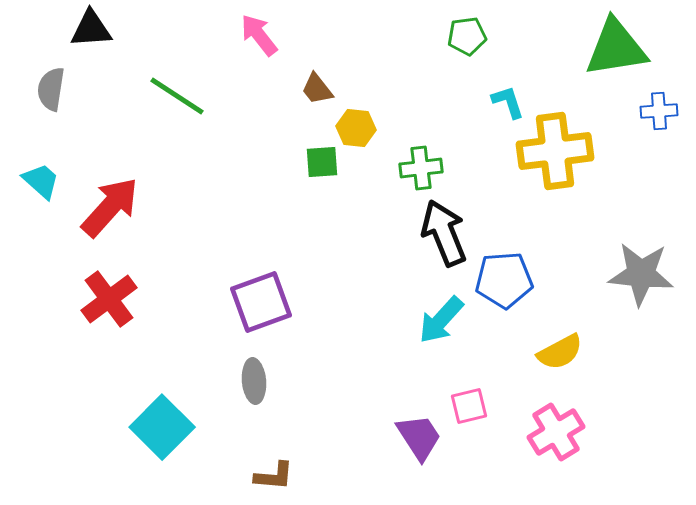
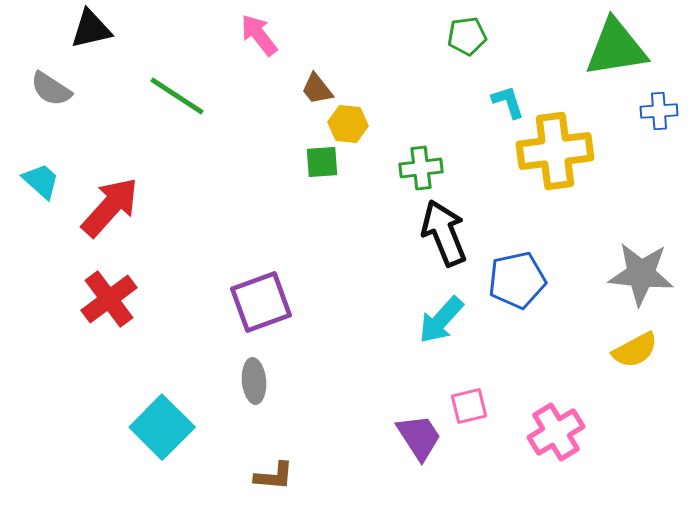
black triangle: rotated 9 degrees counterclockwise
gray semicircle: rotated 66 degrees counterclockwise
yellow hexagon: moved 8 px left, 4 px up
blue pentagon: moved 13 px right; rotated 8 degrees counterclockwise
yellow semicircle: moved 75 px right, 2 px up
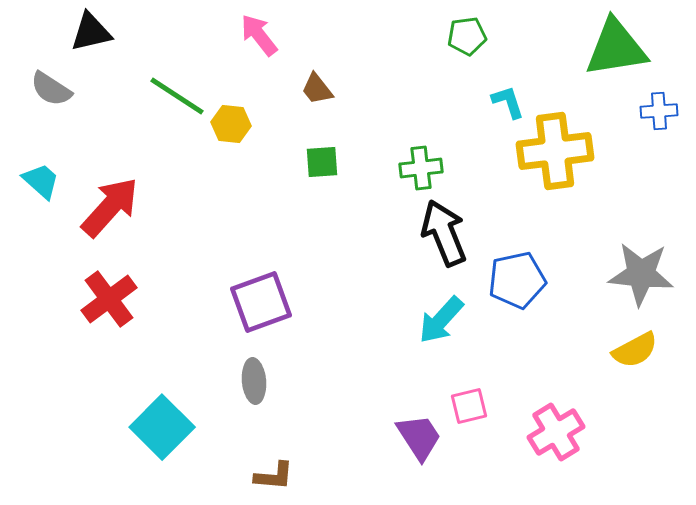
black triangle: moved 3 px down
yellow hexagon: moved 117 px left
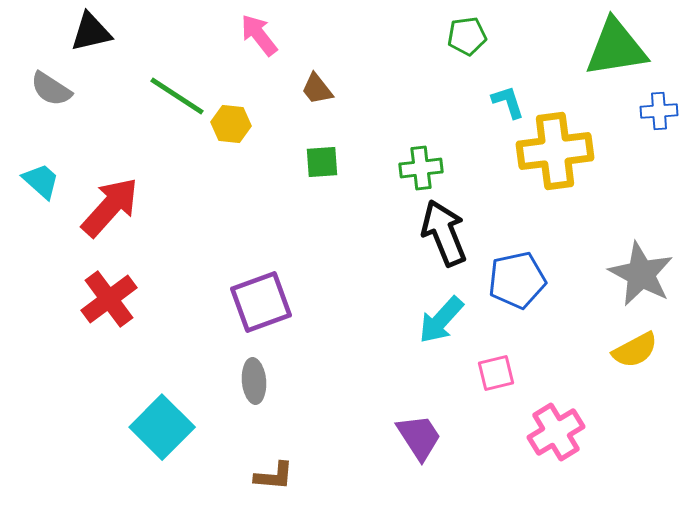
gray star: rotated 22 degrees clockwise
pink square: moved 27 px right, 33 px up
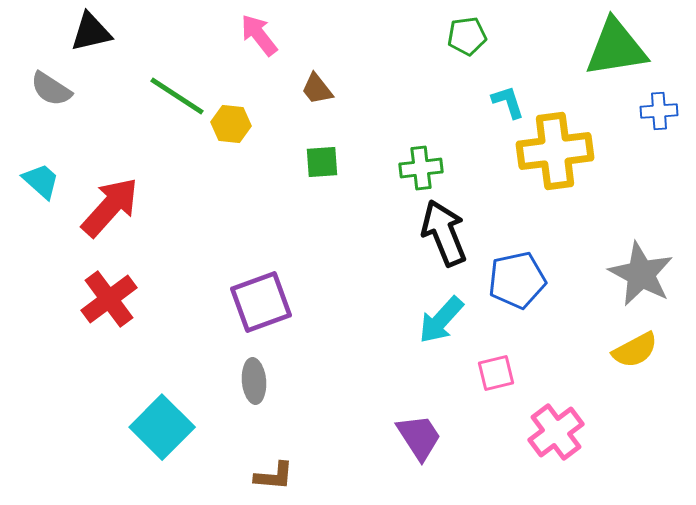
pink cross: rotated 6 degrees counterclockwise
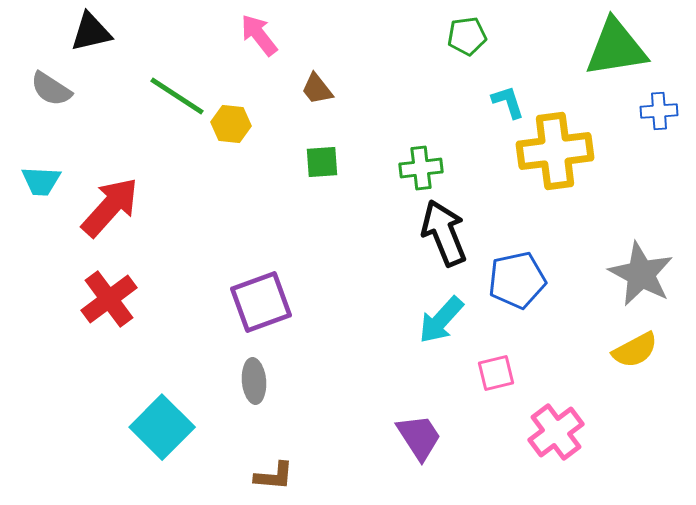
cyan trapezoid: rotated 141 degrees clockwise
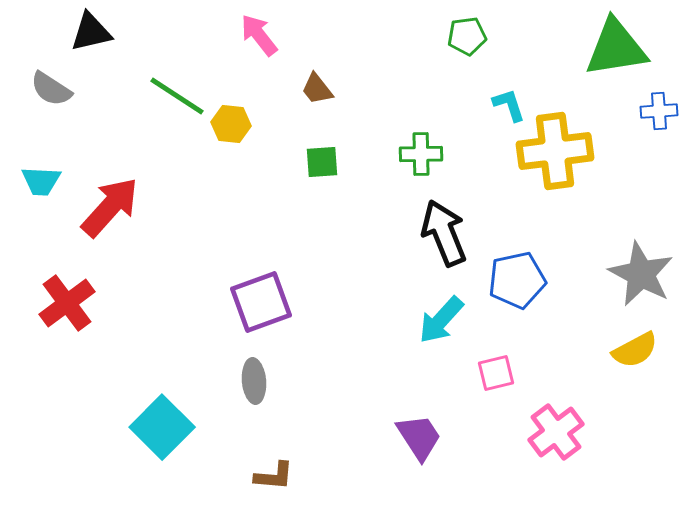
cyan L-shape: moved 1 px right, 3 px down
green cross: moved 14 px up; rotated 6 degrees clockwise
red cross: moved 42 px left, 4 px down
